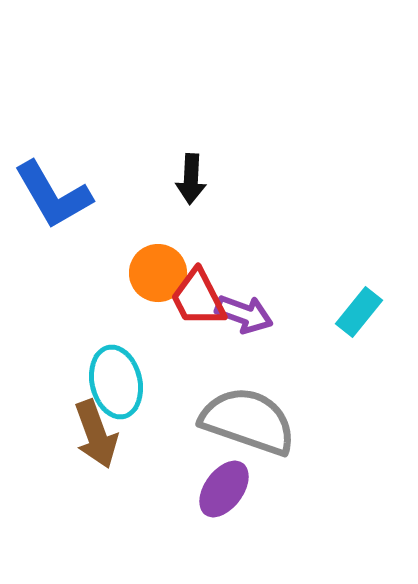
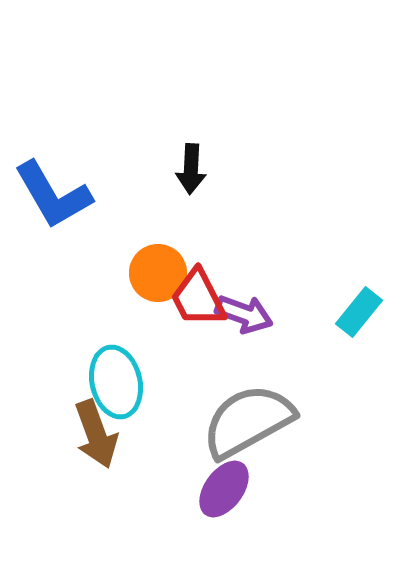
black arrow: moved 10 px up
gray semicircle: rotated 48 degrees counterclockwise
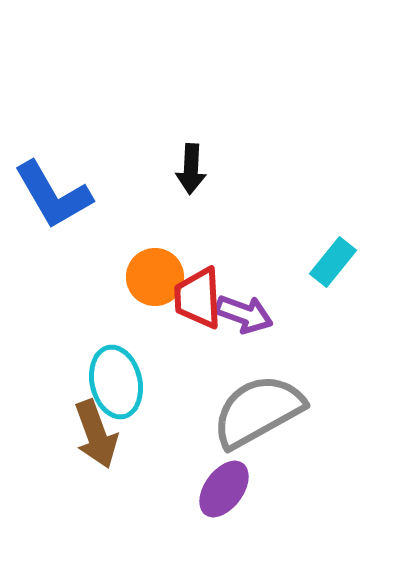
orange circle: moved 3 px left, 4 px down
red trapezoid: rotated 24 degrees clockwise
cyan rectangle: moved 26 px left, 50 px up
gray semicircle: moved 10 px right, 10 px up
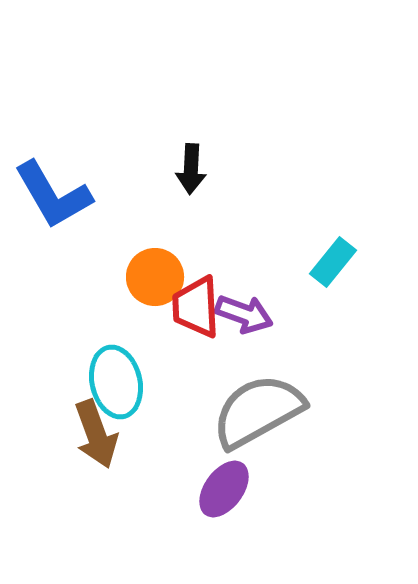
red trapezoid: moved 2 px left, 9 px down
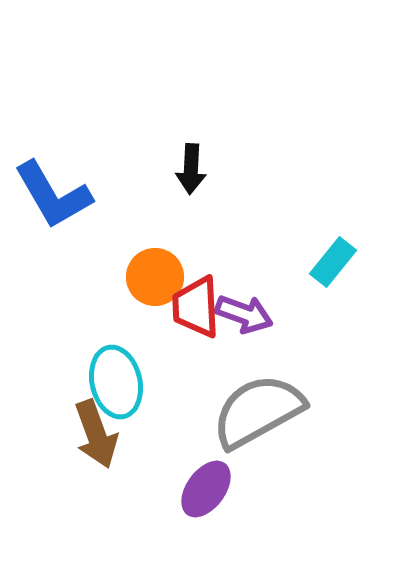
purple ellipse: moved 18 px left
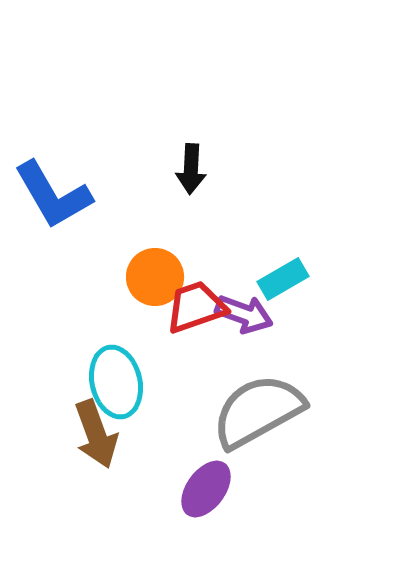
cyan rectangle: moved 50 px left, 17 px down; rotated 21 degrees clockwise
red trapezoid: rotated 74 degrees clockwise
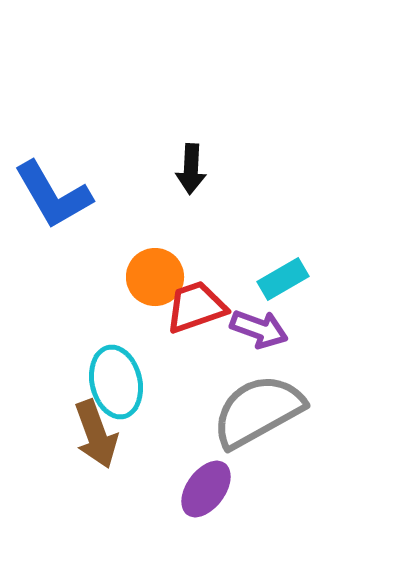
purple arrow: moved 15 px right, 15 px down
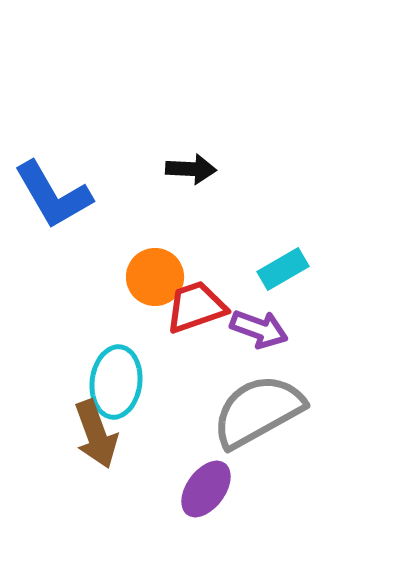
black arrow: rotated 90 degrees counterclockwise
cyan rectangle: moved 10 px up
cyan ellipse: rotated 20 degrees clockwise
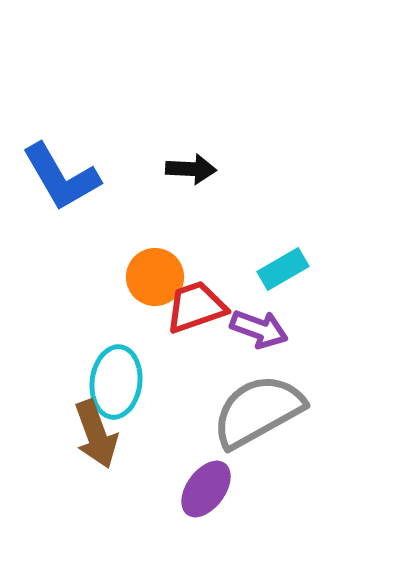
blue L-shape: moved 8 px right, 18 px up
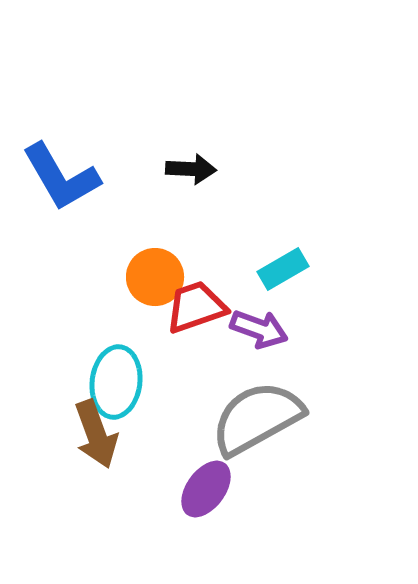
gray semicircle: moved 1 px left, 7 px down
